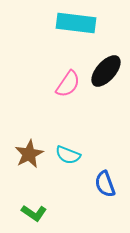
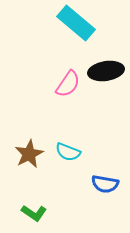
cyan rectangle: rotated 33 degrees clockwise
black ellipse: rotated 40 degrees clockwise
cyan semicircle: moved 3 px up
blue semicircle: rotated 60 degrees counterclockwise
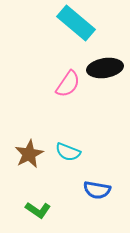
black ellipse: moved 1 px left, 3 px up
blue semicircle: moved 8 px left, 6 px down
green L-shape: moved 4 px right, 3 px up
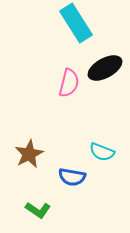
cyan rectangle: rotated 18 degrees clockwise
black ellipse: rotated 20 degrees counterclockwise
pink semicircle: moved 1 px right, 1 px up; rotated 20 degrees counterclockwise
cyan semicircle: moved 34 px right
blue semicircle: moved 25 px left, 13 px up
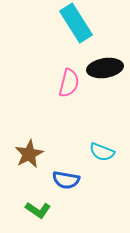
black ellipse: rotated 20 degrees clockwise
blue semicircle: moved 6 px left, 3 px down
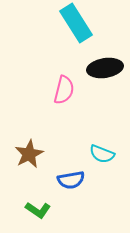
pink semicircle: moved 5 px left, 7 px down
cyan semicircle: moved 2 px down
blue semicircle: moved 5 px right; rotated 20 degrees counterclockwise
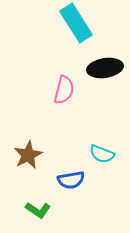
brown star: moved 1 px left, 1 px down
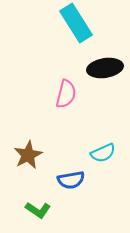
pink semicircle: moved 2 px right, 4 px down
cyan semicircle: moved 1 px right, 1 px up; rotated 45 degrees counterclockwise
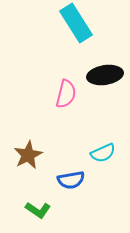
black ellipse: moved 7 px down
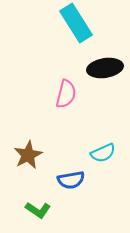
black ellipse: moved 7 px up
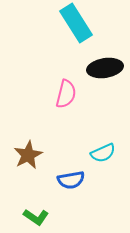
green L-shape: moved 2 px left, 7 px down
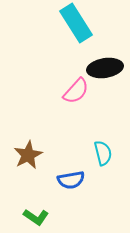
pink semicircle: moved 10 px right, 3 px up; rotated 28 degrees clockwise
cyan semicircle: rotated 80 degrees counterclockwise
